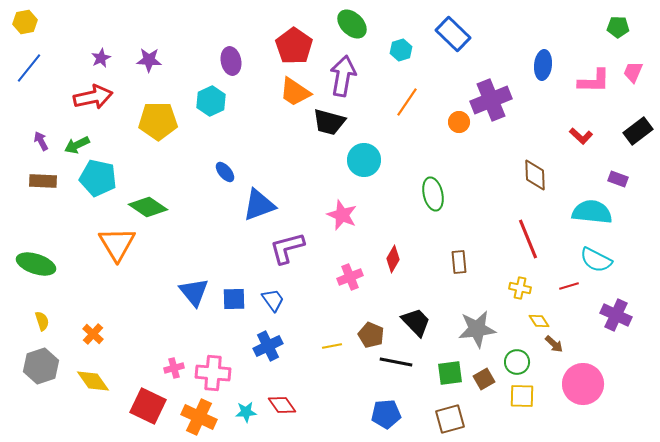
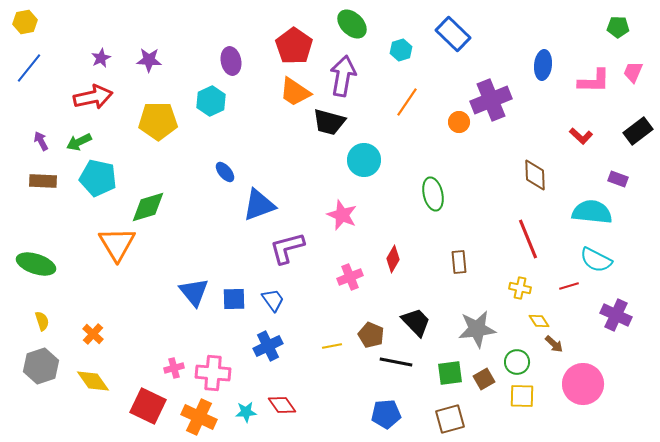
green arrow at (77, 145): moved 2 px right, 3 px up
green diamond at (148, 207): rotated 51 degrees counterclockwise
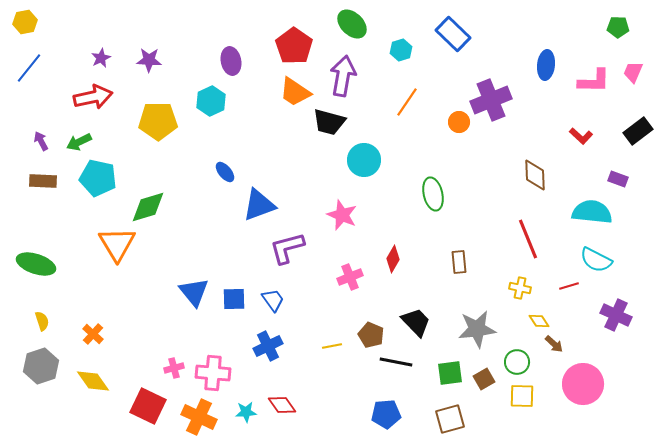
blue ellipse at (543, 65): moved 3 px right
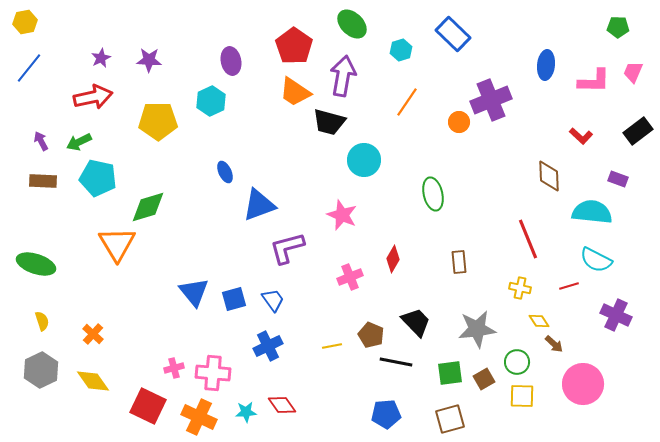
blue ellipse at (225, 172): rotated 15 degrees clockwise
brown diamond at (535, 175): moved 14 px right, 1 px down
blue square at (234, 299): rotated 15 degrees counterclockwise
gray hexagon at (41, 366): moved 4 px down; rotated 8 degrees counterclockwise
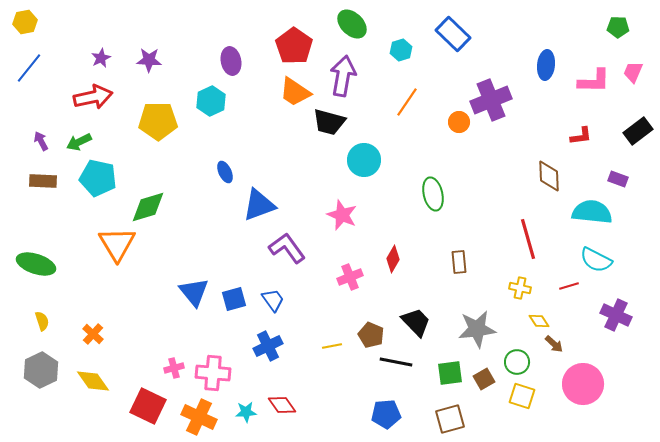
red L-shape at (581, 136): rotated 50 degrees counterclockwise
red line at (528, 239): rotated 6 degrees clockwise
purple L-shape at (287, 248): rotated 69 degrees clockwise
yellow square at (522, 396): rotated 16 degrees clockwise
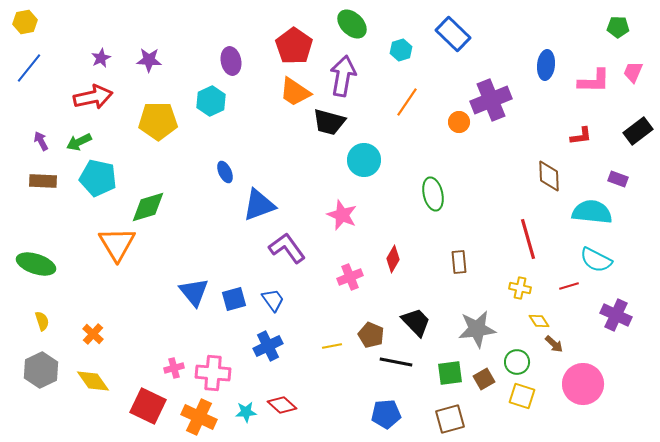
red diamond at (282, 405): rotated 12 degrees counterclockwise
